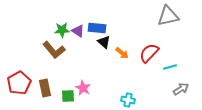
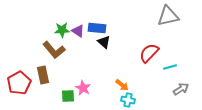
orange arrow: moved 32 px down
brown rectangle: moved 2 px left, 13 px up
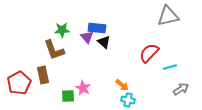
purple triangle: moved 9 px right, 6 px down; rotated 16 degrees clockwise
brown L-shape: rotated 20 degrees clockwise
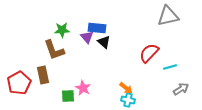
orange arrow: moved 4 px right, 3 px down
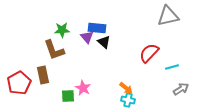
cyan line: moved 2 px right
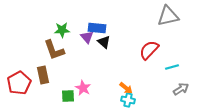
red semicircle: moved 3 px up
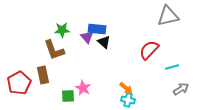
blue rectangle: moved 1 px down
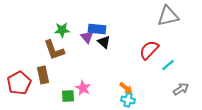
cyan line: moved 4 px left, 2 px up; rotated 24 degrees counterclockwise
